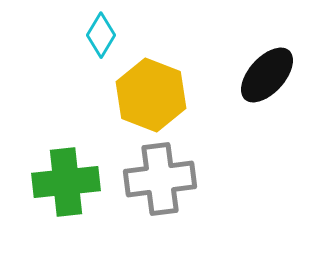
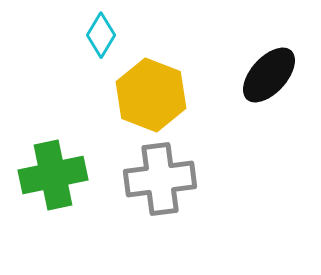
black ellipse: moved 2 px right
green cross: moved 13 px left, 7 px up; rotated 6 degrees counterclockwise
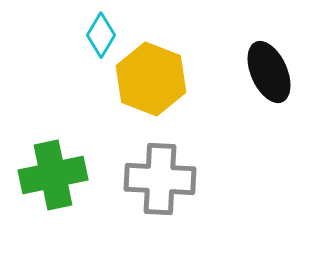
black ellipse: moved 3 px up; rotated 66 degrees counterclockwise
yellow hexagon: moved 16 px up
gray cross: rotated 10 degrees clockwise
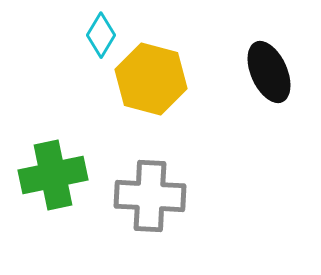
yellow hexagon: rotated 6 degrees counterclockwise
gray cross: moved 10 px left, 17 px down
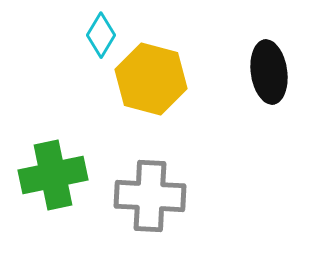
black ellipse: rotated 16 degrees clockwise
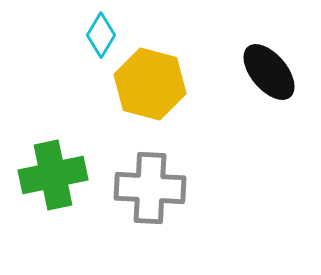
black ellipse: rotated 32 degrees counterclockwise
yellow hexagon: moved 1 px left, 5 px down
gray cross: moved 8 px up
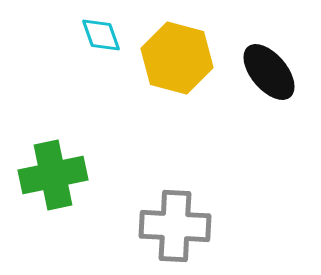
cyan diamond: rotated 51 degrees counterclockwise
yellow hexagon: moved 27 px right, 26 px up
gray cross: moved 25 px right, 38 px down
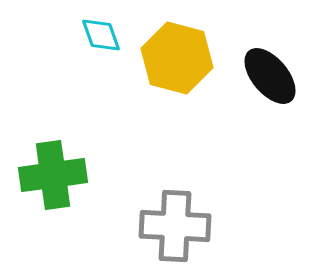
black ellipse: moved 1 px right, 4 px down
green cross: rotated 4 degrees clockwise
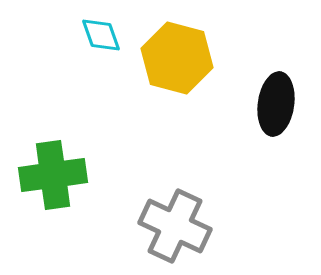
black ellipse: moved 6 px right, 28 px down; rotated 48 degrees clockwise
gray cross: rotated 22 degrees clockwise
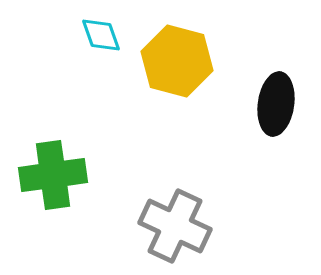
yellow hexagon: moved 3 px down
